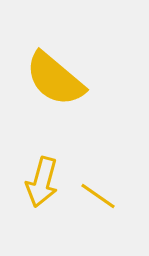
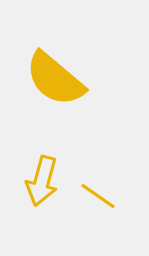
yellow arrow: moved 1 px up
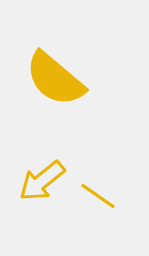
yellow arrow: rotated 36 degrees clockwise
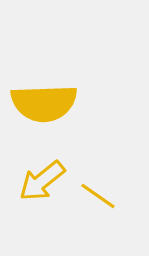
yellow semicircle: moved 11 px left, 24 px down; rotated 42 degrees counterclockwise
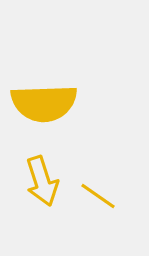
yellow arrow: rotated 69 degrees counterclockwise
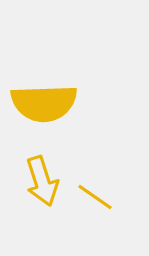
yellow line: moved 3 px left, 1 px down
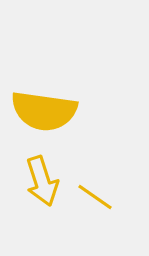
yellow semicircle: moved 8 px down; rotated 10 degrees clockwise
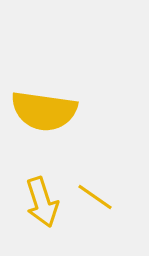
yellow arrow: moved 21 px down
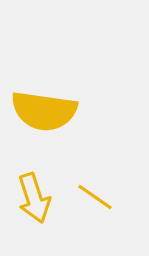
yellow arrow: moved 8 px left, 4 px up
